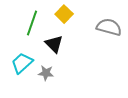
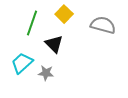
gray semicircle: moved 6 px left, 2 px up
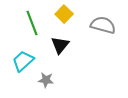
green line: rotated 40 degrees counterclockwise
black triangle: moved 6 px right, 1 px down; rotated 24 degrees clockwise
cyan trapezoid: moved 1 px right, 2 px up
gray star: moved 7 px down
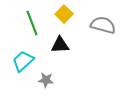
black triangle: rotated 48 degrees clockwise
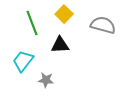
cyan trapezoid: rotated 10 degrees counterclockwise
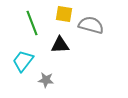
yellow square: rotated 36 degrees counterclockwise
gray semicircle: moved 12 px left
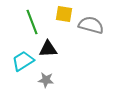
green line: moved 1 px up
black triangle: moved 12 px left, 4 px down
cyan trapezoid: rotated 20 degrees clockwise
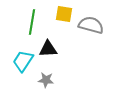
green line: rotated 30 degrees clockwise
cyan trapezoid: rotated 25 degrees counterclockwise
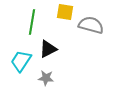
yellow square: moved 1 px right, 2 px up
black triangle: rotated 24 degrees counterclockwise
cyan trapezoid: moved 2 px left
gray star: moved 2 px up
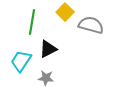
yellow square: rotated 36 degrees clockwise
